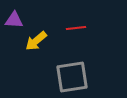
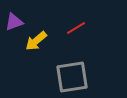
purple triangle: moved 2 px down; rotated 24 degrees counterclockwise
red line: rotated 24 degrees counterclockwise
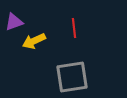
red line: moved 2 px left; rotated 66 degrees counterclockwise
yellow arrow: moved 2 px left; rotated 15 degrees clockwise
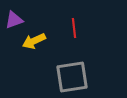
purple triangle: moved 2 px up
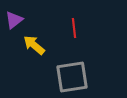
purple triangle: rotated 18 degrees counterclockwise
yellow arrow: moved 4 px down; rotated 65 degrees clockwise
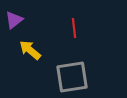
yellow arrow: moved 4 px left, 5 px down
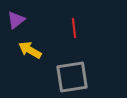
purple triangle: moved 2 px right
yellow arrow: rotated 10 degrees counterclockwise
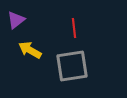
gray square: moved 11 px up
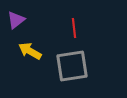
yellow arrow: moved 1 px down
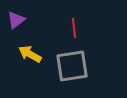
yellow arrow: moved 3 px down
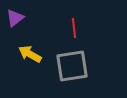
purple triangle: moved 1 px left, 2 px up
